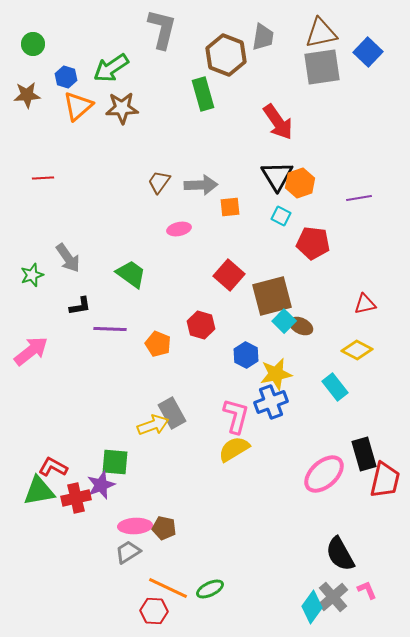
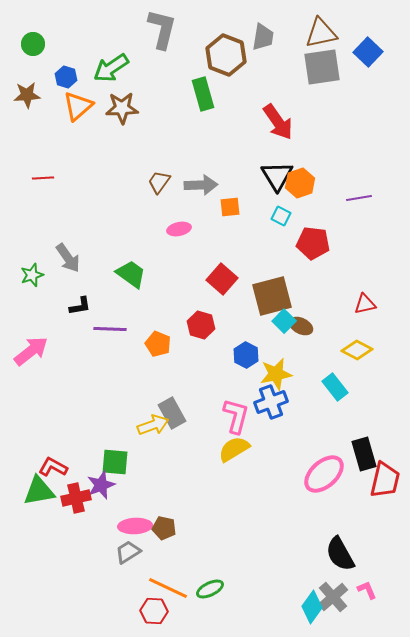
red square at (229, 275): moved 7 px left, 4 px down
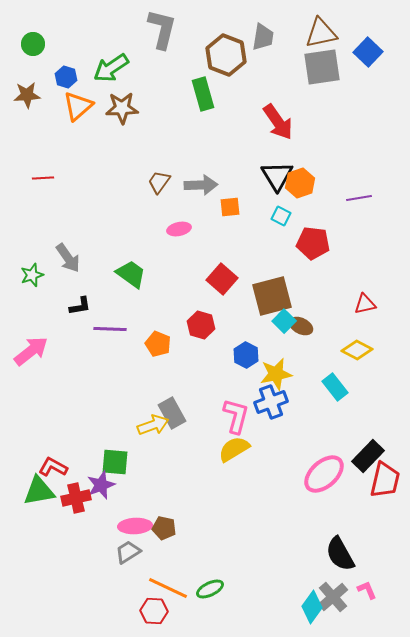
black rectangle at (364, 454): moved 4 px right, 2 px down; rotated 60 degrees clockwise
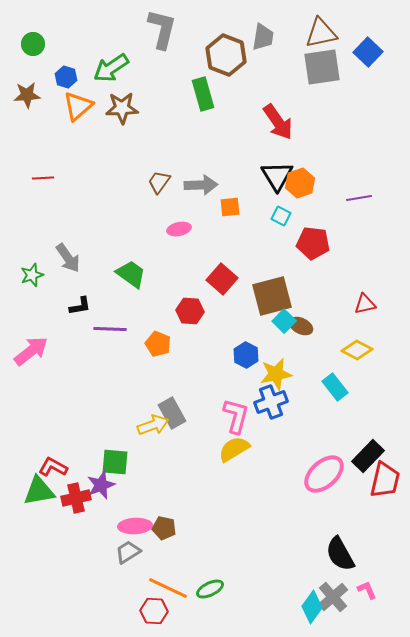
red hexagon at (201, 325): moved 11 px left, 14 px up; rotated 12 degrees counterclockwise
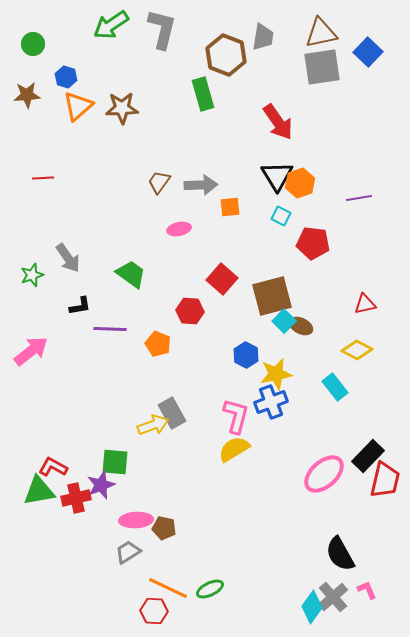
green arrow at (111, 68): moved 43 px up
pink ellipse at (135, 526): moved 1 px right, 6 px up
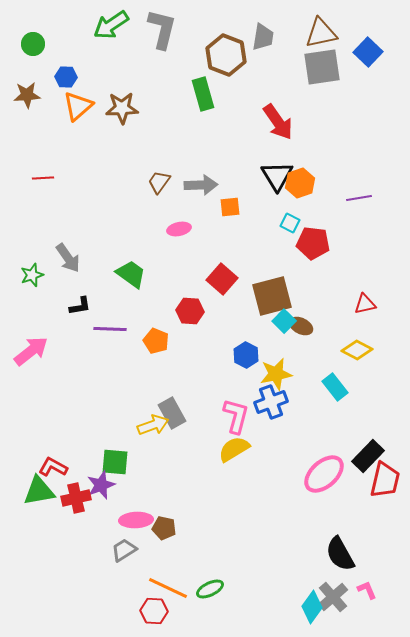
blue hexagon at (66, 77): rotated 15 degrees counterclockwise
cyan square at (281, 216): moved 9 px right, 7 px down
orange pentagon at (158, 344): moved 2 px left, 3 px up
gray trapezoid at (128, 552): moved 4 px left, 2 px up
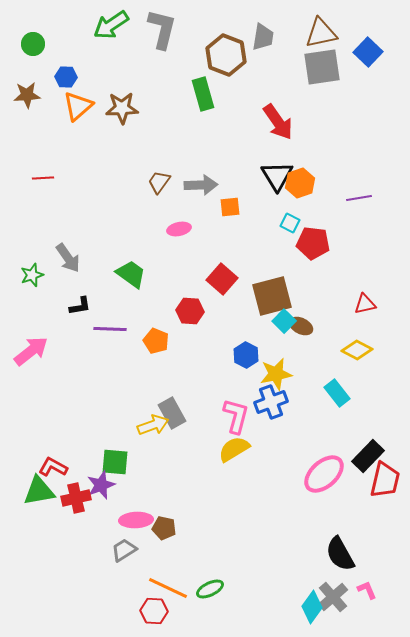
cyan rectangle at (335, 387): moved 2 px right, 6 px down
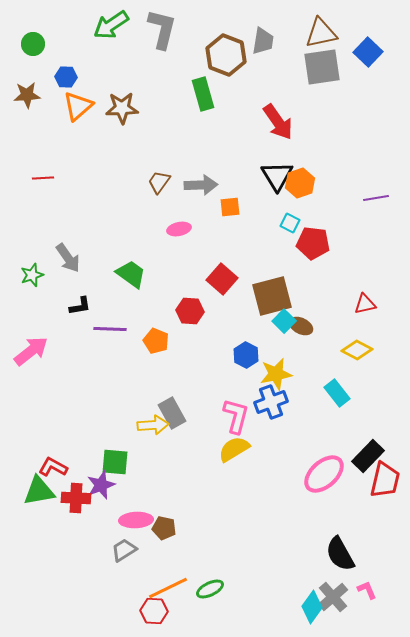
gray trapezoid at (263, 37): moved 4 px down
purple line at (359, 198): moved 17 px right
yellow arrow at (153, 425): rotated 16 degrees clockwise
red cross at (76, 498): rotated 16 degrees clockwise
orange line at (168, 588): rotated 51 degrees counterclockwise
